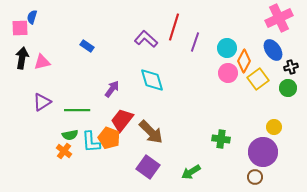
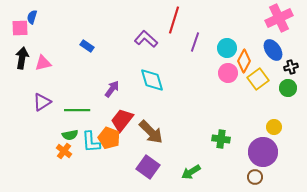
red line: moved 7 px up
pink triangle: moved 1 px right, 1 px down
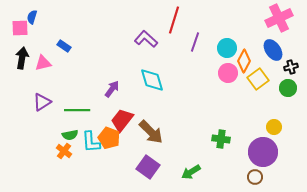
blue rectangle: moved 23 px left
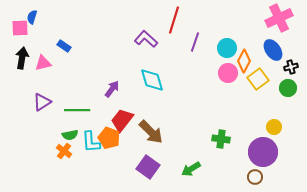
green arrow: moved 3 px up
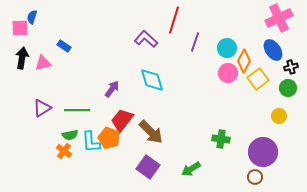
purple triangle: moved 6 px down
yellow circle: moved 5 px right, 11 px up
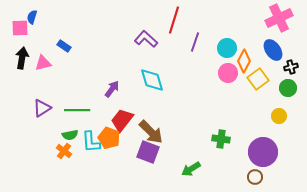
purple square: moved 15 px up; rotated 15 degrees counterclockwise
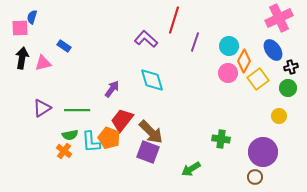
cyan circle: moved 2 px right, 2 px up
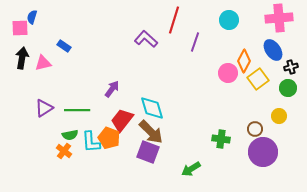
pink cross: rotated 20 degrees clockwise
cyan circle: moved 26 px up
cyan diamond: moved 28 px down
purple triangle: moved 2 px right
brown circle: moved 48 px up
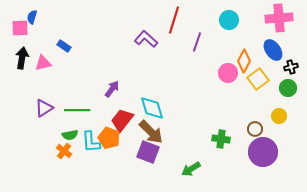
purple line: moved 2 px right
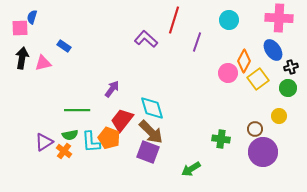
pink cross: rotated 8 degrees clockwise
purple triangle: moved 34 px down
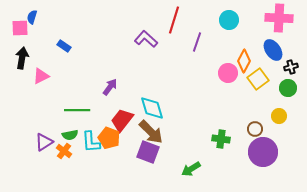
pink triangle: moved 2 px left, 13 px down; rotated 12 degrees counterclockwise
purple arrow: moved 2 px left, 2 px up
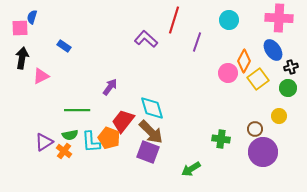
red trapezoid: moved 1 px right, 1 px down
